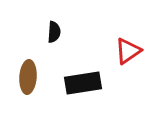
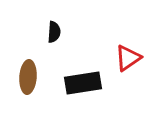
red triangle: moved 7 px down
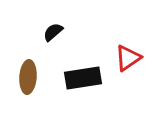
black semicircle: moved 1 px left; rotated 135 degrees counterclockwise
black rectangle: moved 5 px up
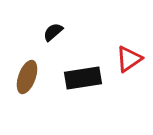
red triangle: moved 1 px right, 1 px down
brown ellipse: moved 1 px left; rotated 16 degrees clockwise
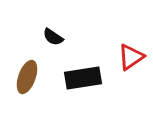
black semicircle: moved 5 px down; rotated 105 degrees counterclockwise
red triangle: moved 2 px right, 2 px up
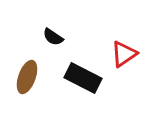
red triangle: moved 7 px left, 3 px up
black rectangle: rotated 36 degrees clockwise
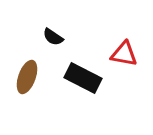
red triangle: rotated 44 degrees clockwise
